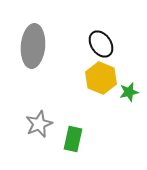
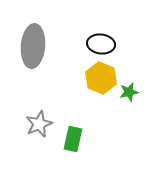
black ellipse: rotated 48 degrees counterclockwise
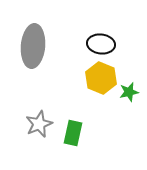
green rectangle: moved 6 px up
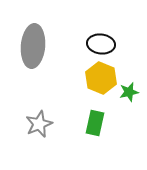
green rectangle: moved 22 px right, 10 px up
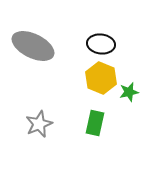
gray ellipse: rotated 69 degrees counterclockwise
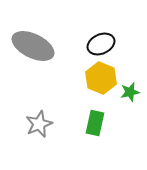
black ellipse: rotated 32 degrees counterclockwise
green star: moved 1 px right
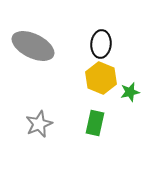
black ellipse: rotated 60 degrees counterclockwise
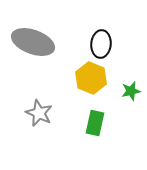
gray ellipse: moved 4 px up; rotated 6 degrees counterclockwise
yellow hexagon: moved 10 px left
green star: moved 1 px right, 1 px up
gray star: moved 11 px up; rotated 24 degrees counterclockwise
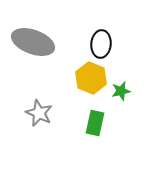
green star: moved 10 px left
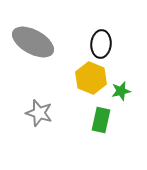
gray ellipse: rotated 9 degrees clockwise
gray star: rotated 8 degrees counterclockwise
green rectangle: moved 6 px right, 3 px up
